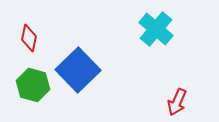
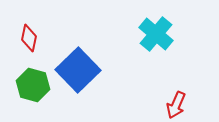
cyan cross: moved 5 px down
red arrow: moved 1 px left, 3 px down
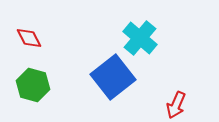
cyan cross: moved 16 px left, 4 px down
red diamond: rotated 40 degrees counterclockwise
blue square: moved 35 px right, 7 px down; rotated 6 degrees clockwise
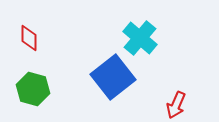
red diamond: rotated 28 degrees clockwise
green hexagon: moved 4 px down
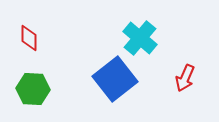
blue square: moved 2 px right, 2 px down
green hexagon: rotated 12 degrees counterclockwise
red arrow: moved 9 px right, 27 px up
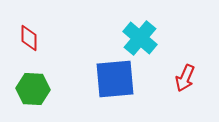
blue square: rotated 33 degrees clockwise
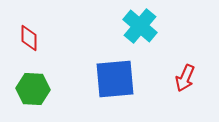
cyan cross: moved 12 px up
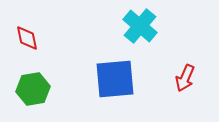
red diamond: moved 2 px left; rotated 12 degrees counterclockwise
green hexagon: rotated 12 degrees counterclockwise
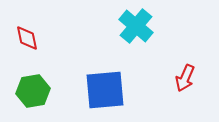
cyan cross: moved 4 px left
blue square: moved 10 px left, 11 px down
green hexagon: moved 2 px down
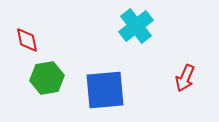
cyan cross: rotated 12 degrees clockwise
red diamond: moved 2 px down
green hexagon: moved 14 px right, 13 px up
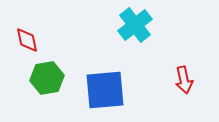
cyan cross: moved 1 px left, 1 px up
red arrow: moved 1 px left, 2 px down; rotated 36 degrees counterclockwise
